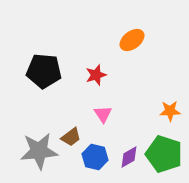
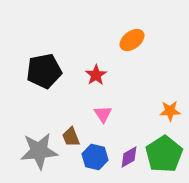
black pentagon: rotated 16 degrees counterclockwise
red star: rotated 15 degrees counterclockwise
brown trapezoid: rotated 105 degrees clockwise
green pentagon: rotated 21 degrees clockwise
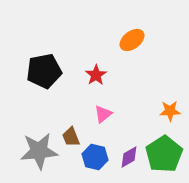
pink triangle: rotated 24 degrees clockwise
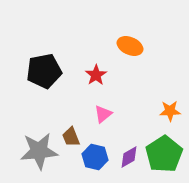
orange ellipse: moved 2 px left, 6 px down; rotated 60 degrees clockwise
